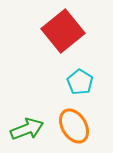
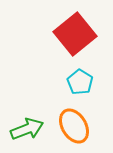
red square: moved 12 px right, 3 px down
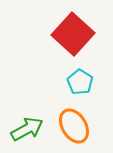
red square: moved 2 px left; rotated 9 degrees counterclockwise
green arrow: rotated 8 degrees counterclockwise
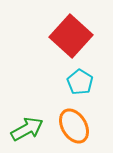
red square: moved 2 px left, 2 px down
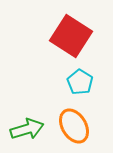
red square: rotated 9 degrees counterclockwise
green arrow: rotated 12 degrees clockwise
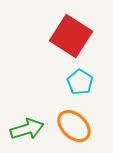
orange ellipse: rotated 16 degrees counterclockwise
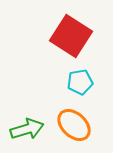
cyan pentagon: rotated 30 degrees clockwise
orange ellipse: moved 1 px up
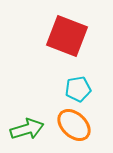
red square: moved 4 px left; rotated 12 degrees counterclockwise
cyan pentagon: moved 2 px left, 7 px down
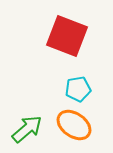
orange ellipse: rotated 8 degrees counterclockwise
green arrow: rotated 24 degrees counterclockwise
